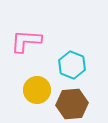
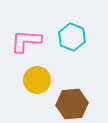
cyan hexagon: moved 28 px up
yellow circle: moved 10 px up
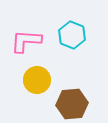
cyan hexagon: moved 2 px up
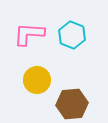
pink L-shape: moved 3 px right, 7 px up
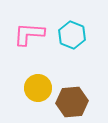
yellow circle: moved 1 px right, 8 px down
brown hexagon: moved 2 px up
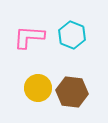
pink L-shape: moved 3 px down
brown hexagon: moved 10 px up; rotated 12 degrees clockwise
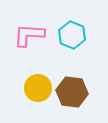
pink L-shape: moved 2 px up
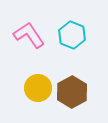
pink L-shape: rotated 52 degrees clockwise
brown hexagon: rotated 24 degrees clockwise
